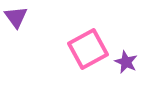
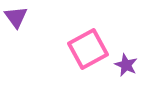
purple star: moved 3 px down
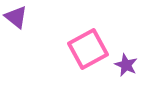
purple triangle: rotated 15 degrees counterclockwise
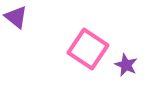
pink square: rotated 27 degrees counterclockwise
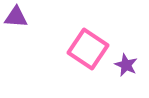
purple triangle: rotated 35 degrees counterclockwise
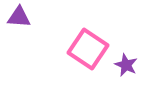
purple triangle: moved 3 px right
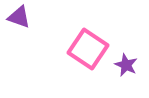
purple triangle: rotated 15 degrees clockwise
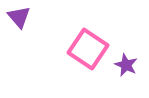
purple triangle: rotated 30 degrees clockwise
